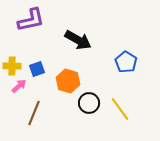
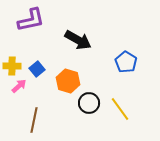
blue square: rotated 21 degrees counterclockwise
brown line: moved 7 px down; rotated 10 degrees counterclockwise
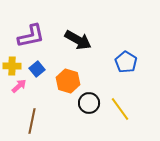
purple L-shape: moved 16 px down
brown line: moved 2 px left, 1 px down
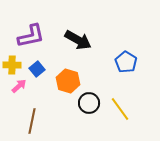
yellow cross: moved 1 px up
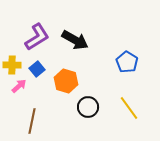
purple L-shape: moved 6 px right, 1 px down; rotated 20 degrees counterclockwise
black arrow: moved 3 px left
blue pentagon: moved 1 px right
orange hexagon: moved 2 px left
black circle: moved 1 px left, 4 px down
yellow line: moved 9 px right, 1 px up
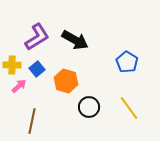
black circle: moved 1 px right
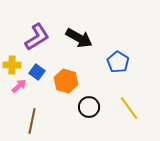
black arrow: moved 4 px right, 2 px up
blue pentagon: moved 9 px left
blue square: moved 3 px down; rotated 14 degrees counterclockwise
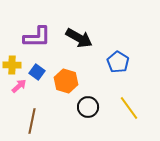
purple L-shape: rotated 32 degrees clockwise
black circle: moved 1 px left
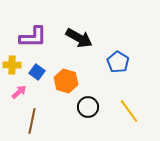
purple L-shape: moved 4 px left
pink arrow: moved 6 px down
yellow line: moved 3 px down
